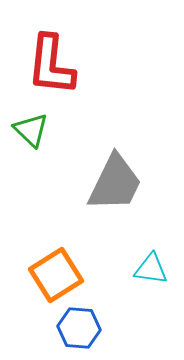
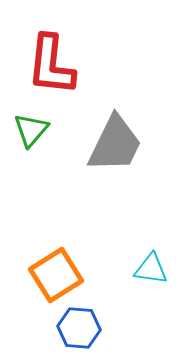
green triangle: rotated 27 degrees clockwise
gray trapezoid: moved 39 px up
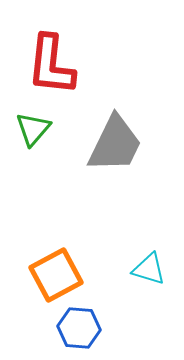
green triangle: moved 2 px right, 1 px up
cyan triangle: moved 2 px left; rotated 9 degrees clockwise
orange square: rotated 4 degrees clockwise
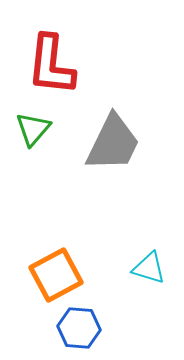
gray trapezoid: moved 2 px left, 1 px up
cyan triangle: moved 1 px up
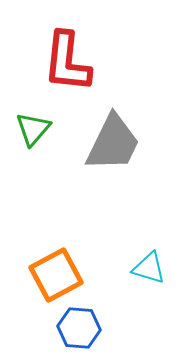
red L-shape: moved 16 px right, 3 px up
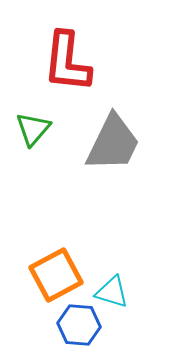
cyan triangle: moved 37 px left, 24 px down
blue hexagon: moved 3 px up
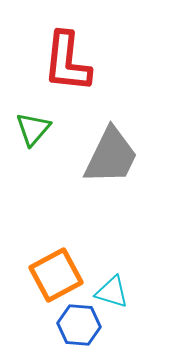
gray trapezoid: moved 2 px left, 13 px down
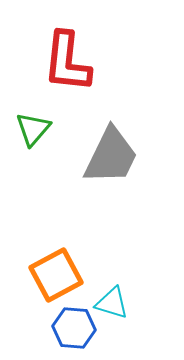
cyan triangle: moved 11 px down
blue hexagon: moved 5 px left, 3 px down
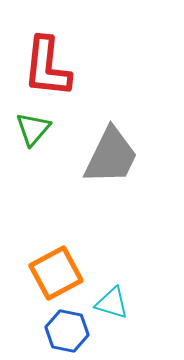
red L-shape: moved 20 px left, 5 px down
orange square: moved 2 px up
blue hexagon: moved 7 px left, 3 px down; rotated 6 degrees clockwise
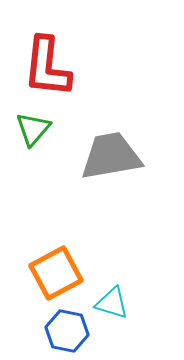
gray trapezoid: rotated 126 degrees counterclockwise
